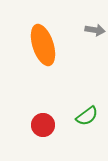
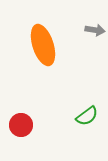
red circle: moved 22 px left
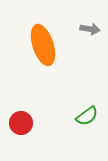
gray arrow: moved 5 px left, 1 px up
red circle: moved 2 px up
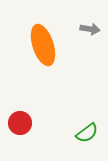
green semicircle: moved 17 px down
red circle: moved 1 px left
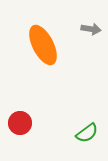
gray arrow: moved 1 px right
orange ellipse: rotated 9 degrees counterclockwise
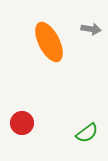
orange ellipse: moved 6 px right, 3 px up
red circle: moved 2 px right
